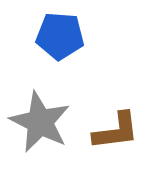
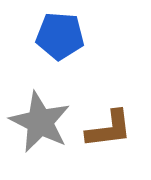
brown L-shape: moved 7 px left, 2 px up
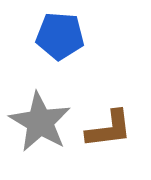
gray star: rotated 4 degrees clockwise
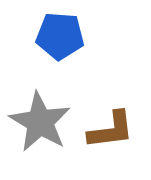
brown L-shape: moved 2 px right, 1 px down
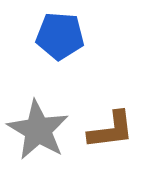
gray star: moved 2 px left, 8 px down
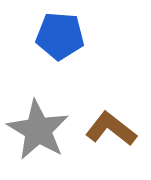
brown L-shape: moved 1 px up; rotated 135 degrees counterclockwise
